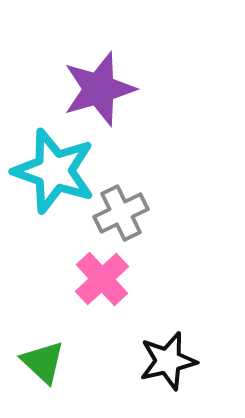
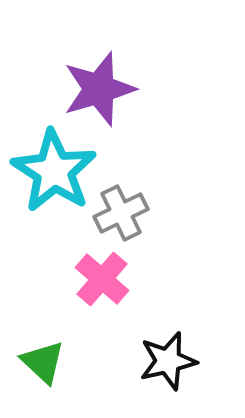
cyan star: rotated 14 degrees clockwise
pink cross: rotated 6 degrees counterclockwise
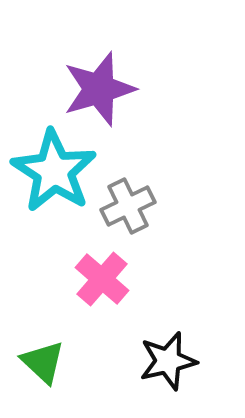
gray cross: moved 7 px right, 7 px up
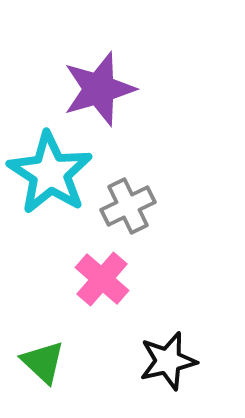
cyan star: moved 4 px left, 2 px down
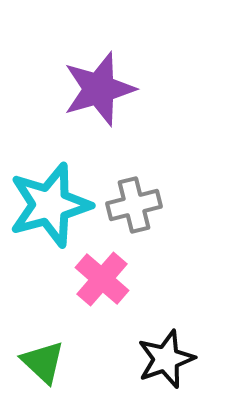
cyan star: moved 32 px down; rotated 24 degrees clockwise
gray cross: moved 6 px right, 1 px up; rotated 12 degrees clockwise
black star: moved 2 px left, 2 px up; rotated 6 degrees counterclockwise
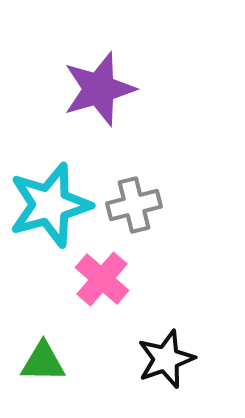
green triangle: rotated 42 degrees counterclockwise
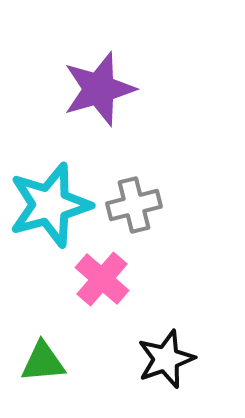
green triangle: rotated 6 degrees counterclockwise
